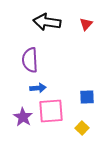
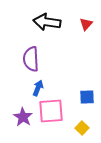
purple semicircle: moved 1 px right, 1 px up
blue arrow: rotated 63 degrees counterclockwise
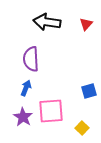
blue arrow: moved 12 px left
blue square: moved 2 px right, 6 px up; rotated 14 degrees counterclockwise
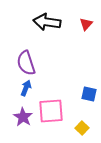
purple semicircle: moved 5 px left, 4 px down; rotated 15 degrees counterclockwise
blue square: moved 3 px down; rotated 28 degrees clockwise
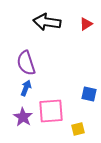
red triangle: rotated 16 degrees clockwise
yellow square: moved 4 px left, 1 px down; rotated 32 degrees clockwise
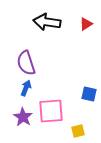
yellow square: moved 2 px down
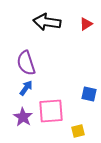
blue arrow: rotated 14 degrees clockwise
